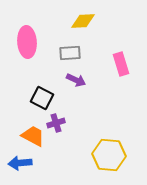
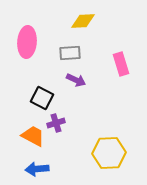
pink ellipse: rotated 8 degrees clockwise
yellow hexagon: moved 2 px up; rotated 8 degrees counterclockwise
blue arrow: moved 17 px right, 6 px down
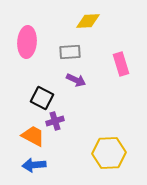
yellow diamond: moved 5 px right
gray rectangle: moved 1 px up
purple cross: moved 1 px left, 2 px up
blue arrow: moved 3 px left, 4 px up
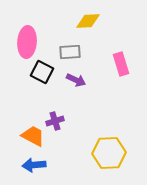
black square: moved 26 px up
